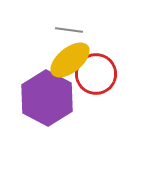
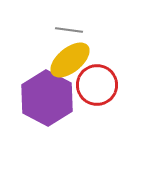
red circle: moved 1 px right, 11 px down
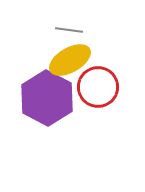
yellow ellipse: rotated 9 degrees clockwise
red circle: moved 1 px right, 2 px down
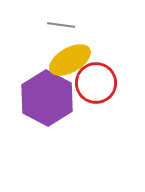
gray line: moved 8 px left, 5 px up
red circle: moved 2 px left, 4 px up
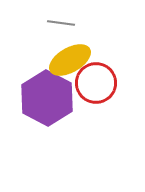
gray line: moved 2 px up
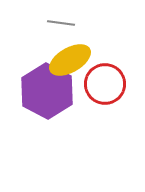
red circle: moved 9 px right, 1 px down
purple hexagon: moved 7 px up
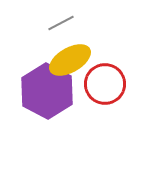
gray line: rotated 36 degrees counterclockwise
